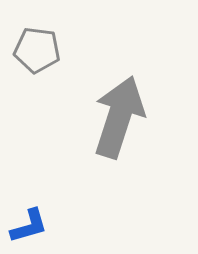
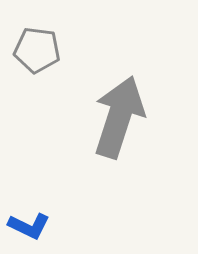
blue L-shape: rotated 42 degrees clockwise
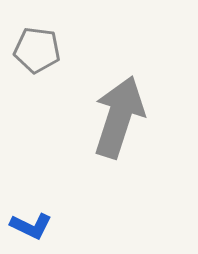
blue L-shape: moved 2 px right
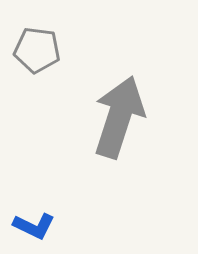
blue L-shape: moved 3 px right
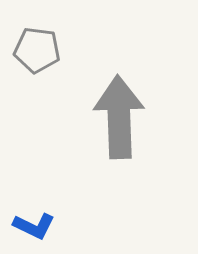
gray arrow: rotated 20 degrees counterclockwise
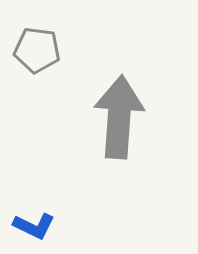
gray arrow: rotated 6 degrees clockwise
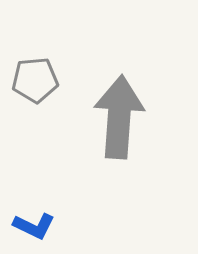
gray pentagon: moved 2 px left, 30 px down; rotated 12 degrees counterclockwise
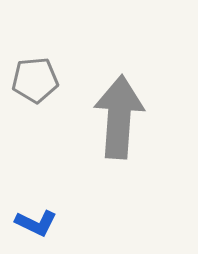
blue L-shape: moved 2 px right, 3 px up
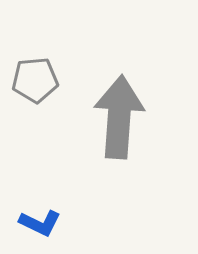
blue L-shape: moved 4 px right
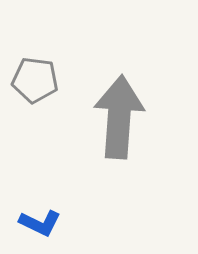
gray pentagon: rotated 12 degrees clockwise
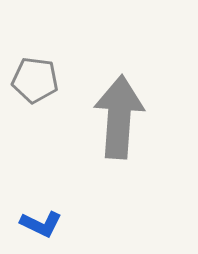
blue L-shape: moved 1 px right, 1 px down
